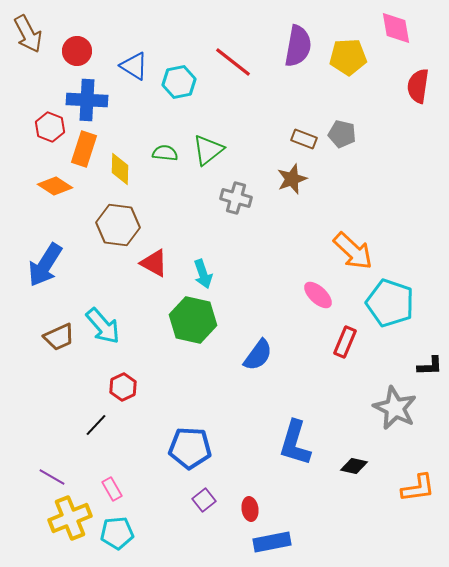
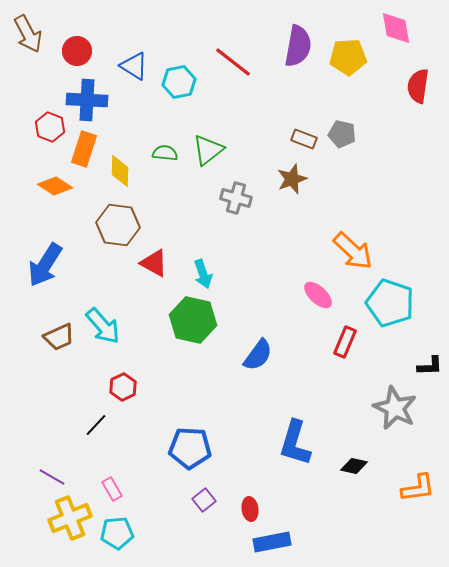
yellow diamond at (120, 169): moved 2 px down
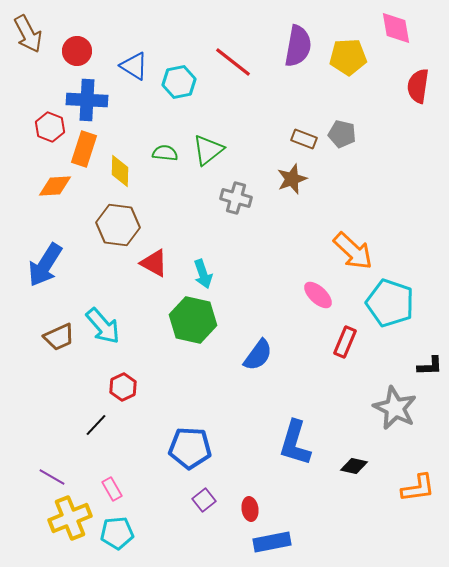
orange diamond at (55, 186): rotated 36 degrees counterclockwise
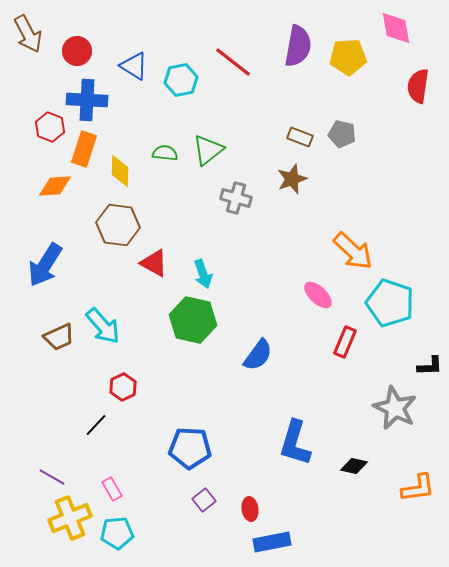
cyan hexagon at (179, 82): moved 2 px right, 2 px up
brown rectangle at (304, 139): moved 4 px left, 2 px up
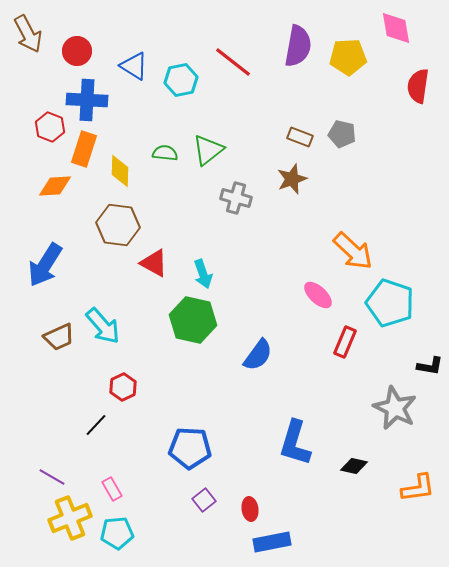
black L-shape at (430, 366): rotated 12 degrees clockwise
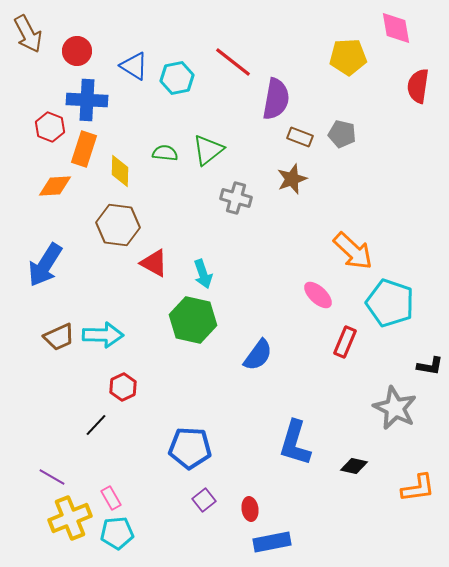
purple semicircle at (298, 46): moved 22 px left, 53 px down
cyan hexagon at (181, 80): moved 4 px left, 2 px up
cyan arrow at (103, 326): moved 9 px down; rotated 48 degrees counterclockwise
pink rectangle at (112, 489): moved 1 px left, 9 px down
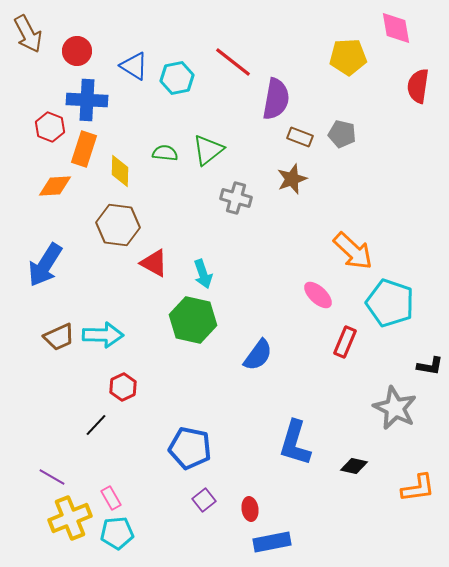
blue pentagon at (190, 448): rotated 9 degrees clockwise
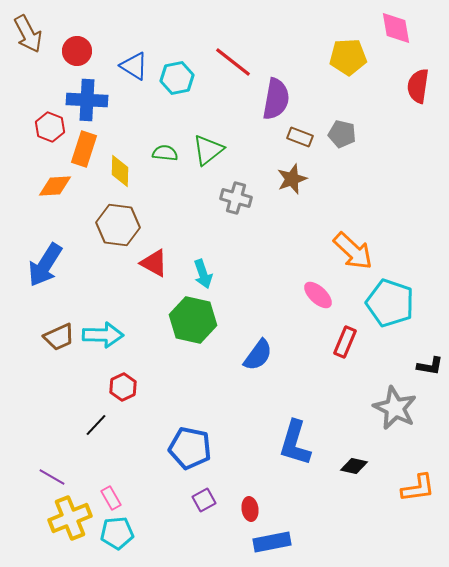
purple square at (204, 500): rotated 10 degrees clockwise
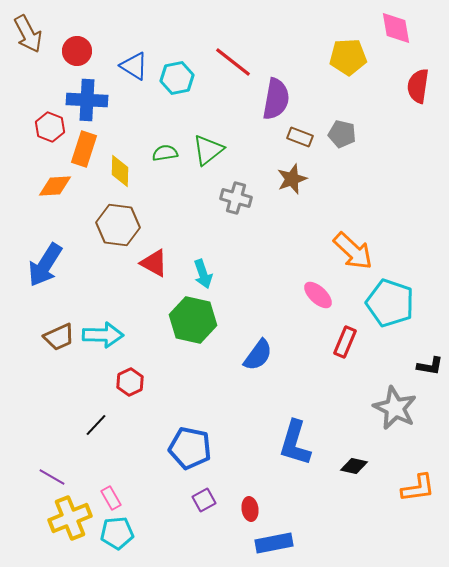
green semicircle at (165, 153): rotated 15 degrees counterclockwise
red hexagon at (123, 387): moved 7 px right, 5 px up
blue rectangle at (272, 542): moved 2 px right, 1 px down
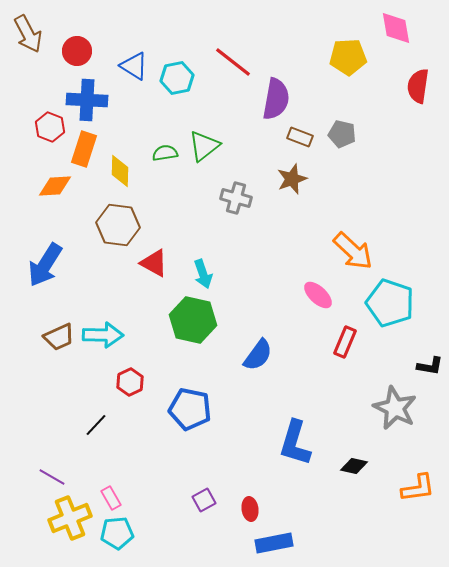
green triangle at (208, 150): moved 4 px left, 4 px up
blue pentagon at (190, 448): moved 39 px up
